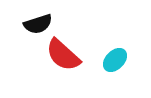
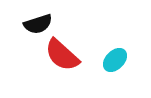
red semicircle: moved 1 px left
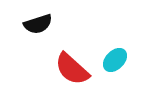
red semicircle: moved 10 px right, 14 px down
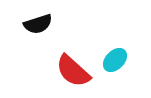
red semicircle: moved 1 px right, 2 px down
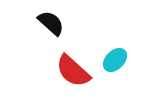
black semicircle: moved 13 px right, 1 px up; rotated 120 degrees counterclockwise
